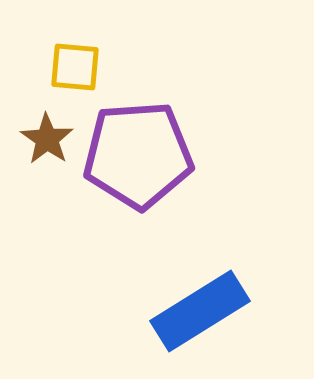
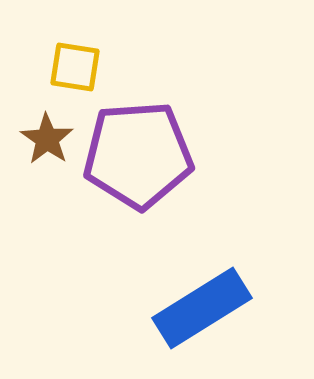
yellow square: rotated 4 degrees clockwise
blue rectangle: moved 2 px right, 3 px up
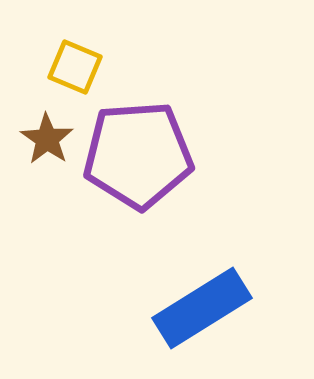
yellow square: rotated 14 degrees clockwise
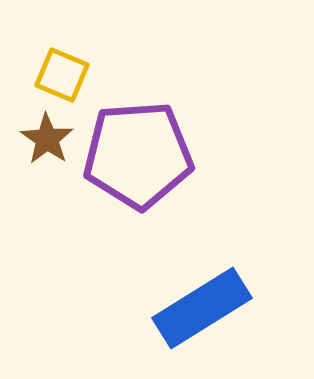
yellow square: moved 13 px left, 8 px down
